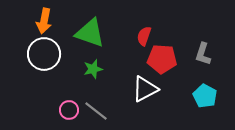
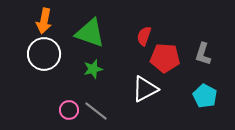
red pentagon: moved 3 px right, 1 px up
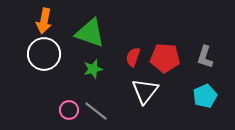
red semicircle: moved 11 px left, 21 px down
gray L-shape: moved 2 px right, 3 px down
white triangle: moved 2 px down; rotated 24 degrees counterclockwise
cyan pentagon: rotated 20 degrees clockwise
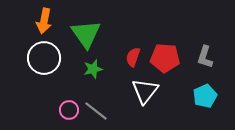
green triangle: moved 4 px left, 1 px down; rotated 36 degrees clockwise
white circle: moved 4 px down
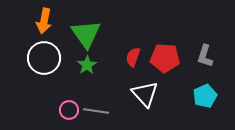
gray L-shape: moved 1 px up
green star: moved 6 px left, 4 px up; rotated 18 degrees counterclockwise
white triangle: moved 3 px down; rotated 20 degrees counterclockwise
gray line: rotated 30 degrees counterclockwise
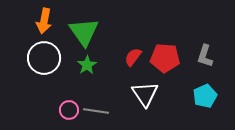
green triangle: moved 2 px left, 2 px up
red semicircle: rotated 18 degrees clockwise
white triangle: rotated 8 degrees clockwise
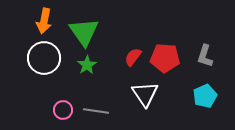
pink circle: moved 6 px left
